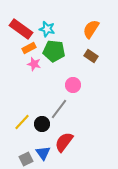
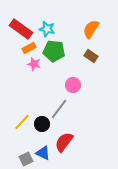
blue triangle: rotated 28 degrees counterclockwise
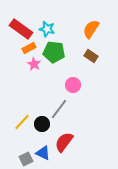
green pentagon: moved 1 px down
pink star: rotated 16 degrees clockwise
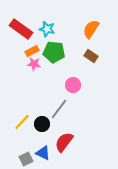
orange rectangle: moved 3 px right, 3 px down
pink star: rotated 24 degrees counterclockwise
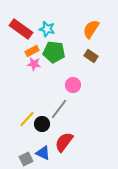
yellow line: moved 5 px right, 3 px up
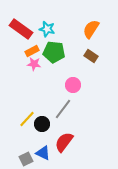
gray line: moved 4 px right
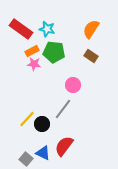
red semicircle: moved 4 px down
gray square: rotated 24 degrees counterclockwise
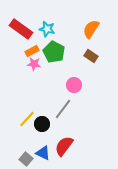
green pentagon: rotated 20 degrees clockwise
pink circle: moved 1 px right
